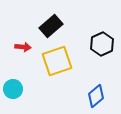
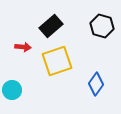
black hexagon: moved 18 px up; rotated 20 degrees counterclockwise
cyan circle: moved 1 px left, 1 px down
blue diamond: moved 12 px up; rotated 15 degrees counterclockwise
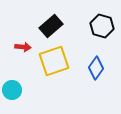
yellow square: moved 3 px left
blue diamond: moved 16 px up
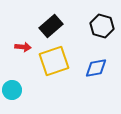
blue diamond: rotated 45 degrees clockwise
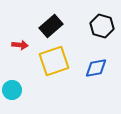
red arrow: moved 3 px left, 2 px up
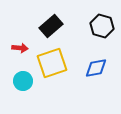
red arrow: moved 3 px down
yellow square: moved 2 px left, 2 px down
cyan circle: moved 11 px right, 9 px up
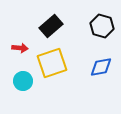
blue diamond: moved 5 px right, 1 px up
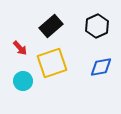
black hexagon: moved 5 px left; rotated 20 degrees clockwise
red arrow: rotated 42 degrees clockwise
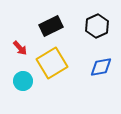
black rectangle: rotated 15 degrees clockwise
yellow square: rotated 12 degrees counterclockwise
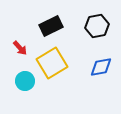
black hexagon: rotated 15 degrees clockwise
cyan circle: moved 2 px right
